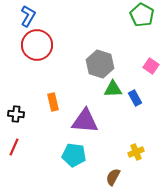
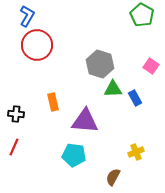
blue L-shape: moved 1 px left
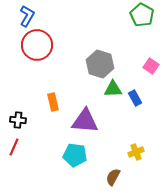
black cross: moved 2 px right, 6 px down
cyan pentagon: moved 1 px right
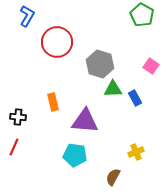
red circle: moved 20 px right, 3 px up
black cross: moved 3 px up
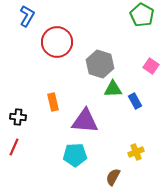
blue rectangle: moved 3 px down
cyan pentagon: rotated 10 degrees counterclockwise
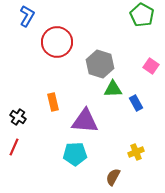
blue rectangle: moved 1 px right, 2 px down
black cross: rotated 28 degrees clockwise
cyan pentagon: moved 1 px up
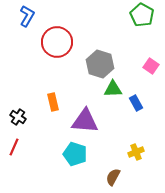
cyan pentagon: rotated 20 degrees clockwise
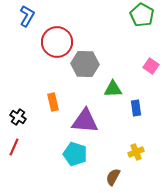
gray hexagon: moved 15 px left; rotated 16 degrees counterclockwise
blue rectangle: moved 5 px down; rotated 21 degrees clockwise
